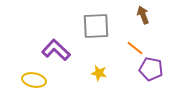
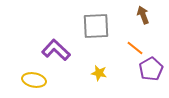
purple pentagon: rotated 30 degrees clockwise
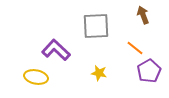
purple pentagon: moved 2 px left, 2 px down
yellow ellipse: moved 2 px right, 3 px up
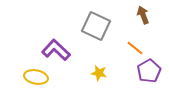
gray square: rotated 28 degrees clockwise
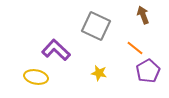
purple pentagon: moved 1 px left
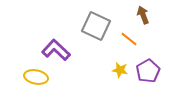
orange line: moved 6 px left, 9 px up
yellow star: moved 21 px right, 3 px up
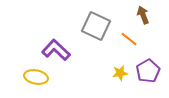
yellow star: moved 3 px down; rotated 21 degrees counterclockwise
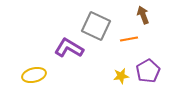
orange line: rotated 48 degrees counterclockwise
purple L-shape: moved 13 px right, 2 px up; rotated 12 degrees counterclockwise
yellow star: moved 1 px right, 3 px down
yellow ellipse: moved 2 px left, 2 px up; rotated 25 degrees counterclockwise
